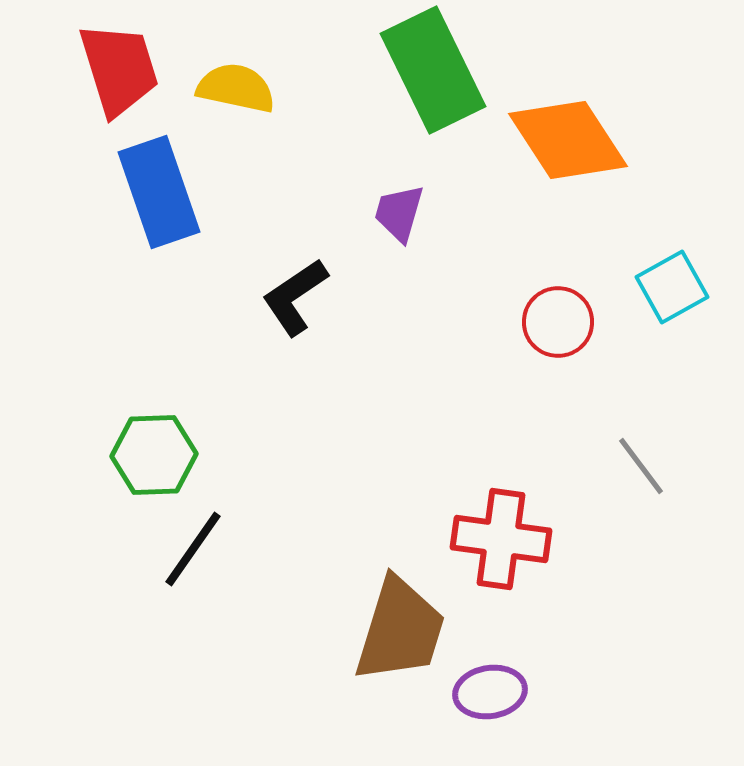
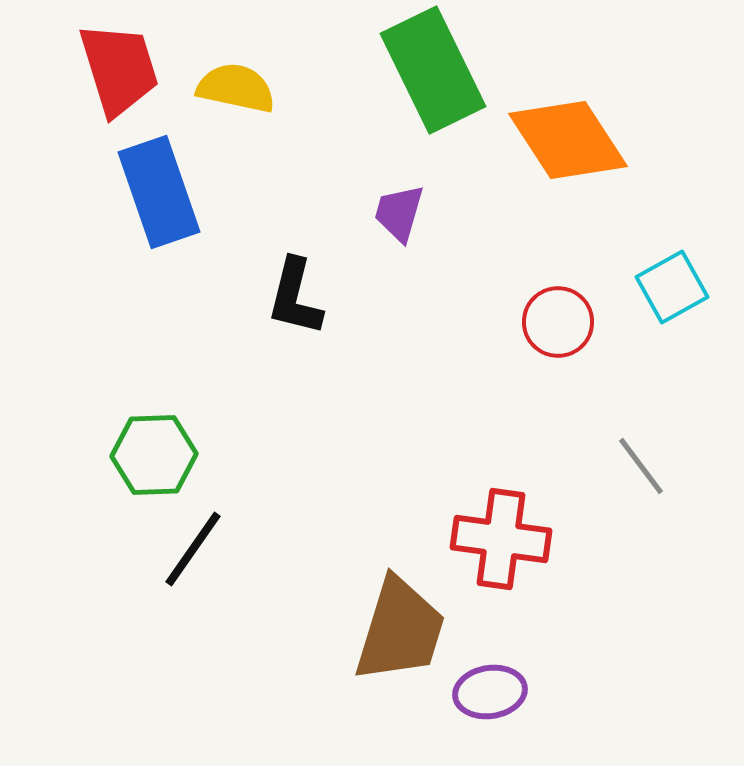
black L-shape: rotated 42 degrees counterclockwise
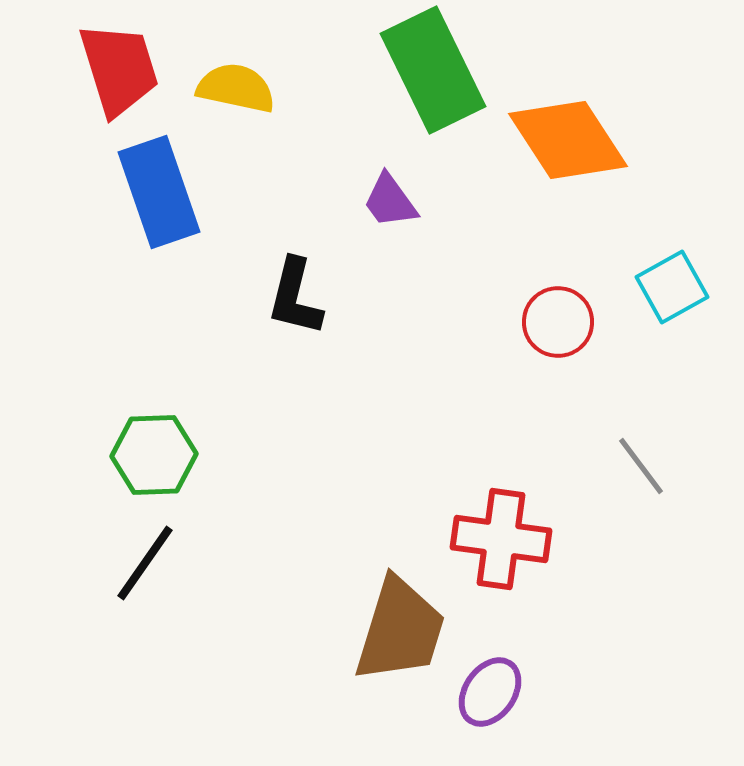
purple trapezoid: moved 9 px left, 12 px up; rotated 52 degrees counterclockwise
black line: moved 48 px left, 14 px down
purple ellipse: rotated 46 degrees counterclockwise
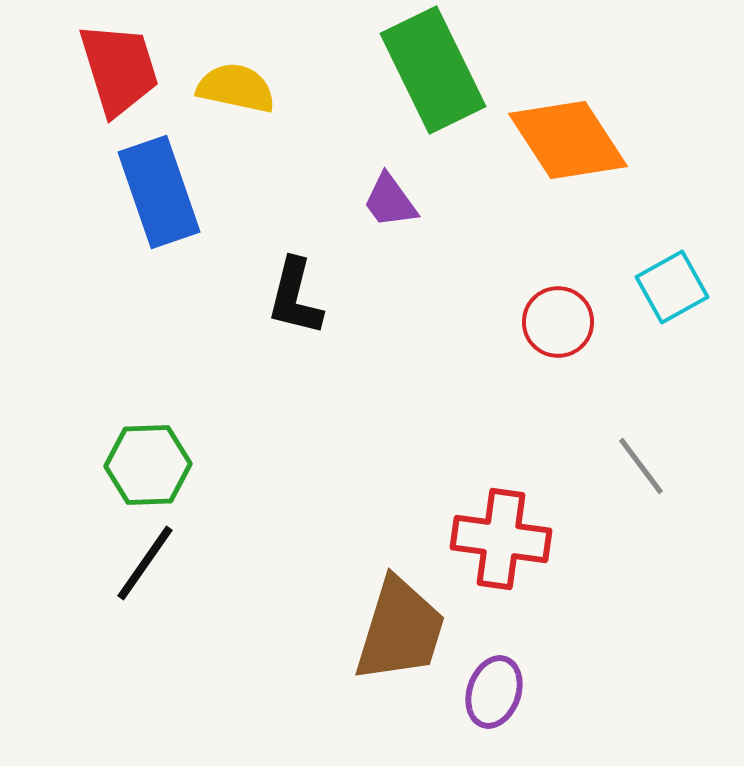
green hexagon: moved 6 px left, 10 px down
purple ellipse: moved 4 px right; rotated 16 degrees counterclockwise
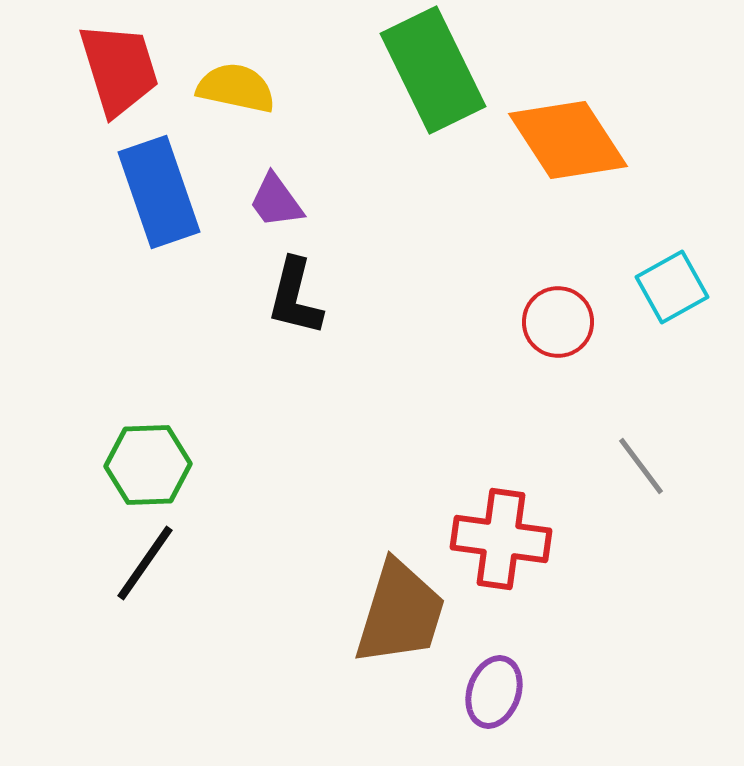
purple trapezoid: moved 114 px left
brown trapezoid: moved 17 px up
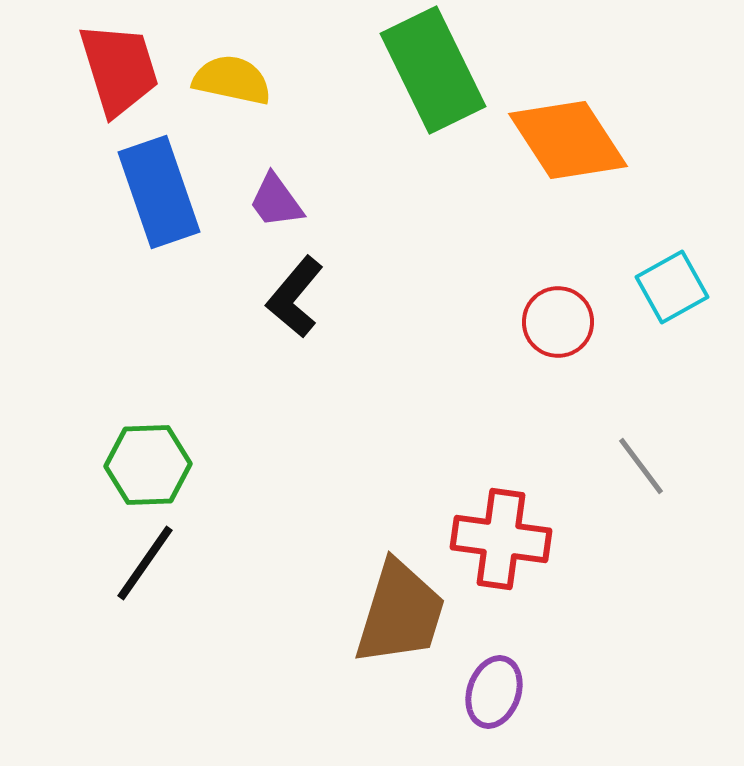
yellow semicircle: moved 4 px left, 8 px up
black L-shape: rotated 26 degrees clockwise
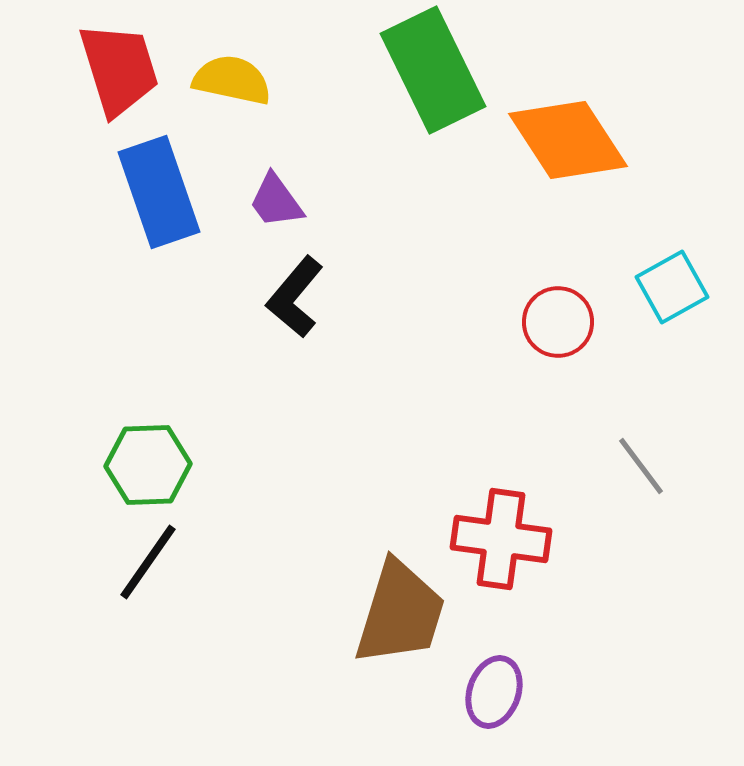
black line: moved 3 px right, 1 px up
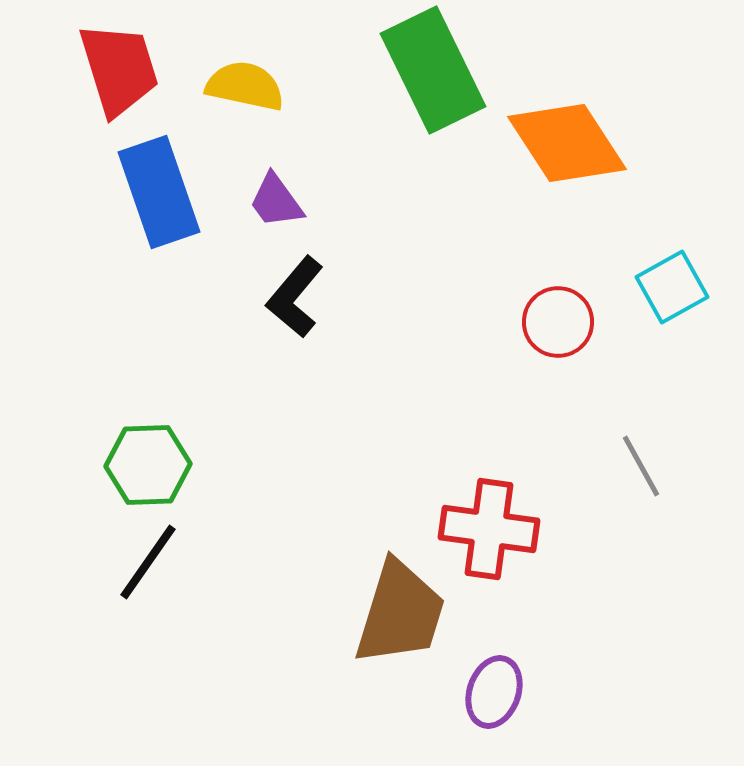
yellow semicircle: moved 13 px right, 6 px down
orange diamond: moved 1 px left, 3 px down
gray line: rotated 8 degrees clockwise
red cross: moved 12 px left, 10 px up
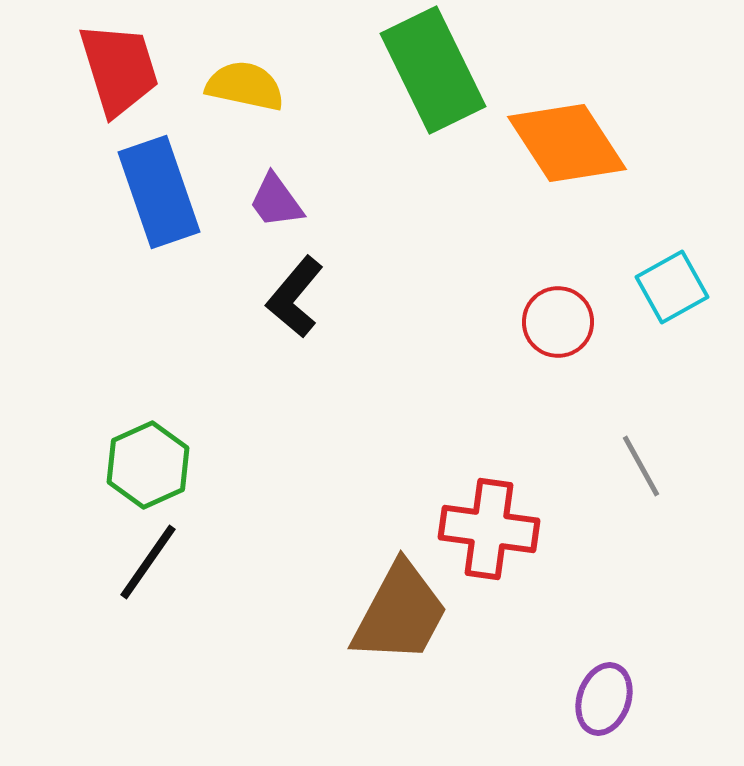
green hexagon: rotated 22 degrees counterclockwise
brown trapezoid: rotated 11 degrees clockwise
purple ellipse: moved 110 px right, 7 px down
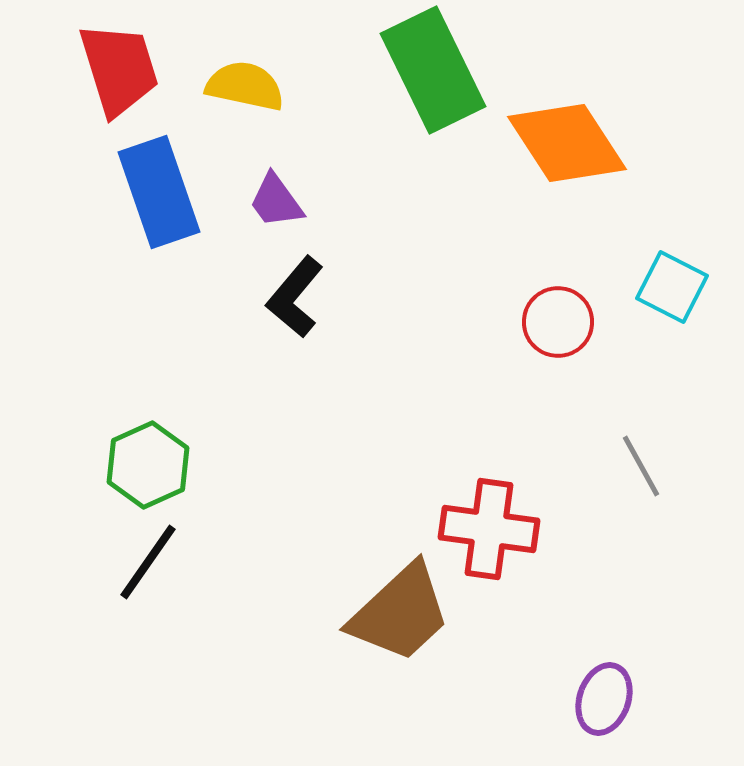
cyan square: rotated 34 degrees counterclockwise
brown trapezoid: rotated 19 degrees clockwise
